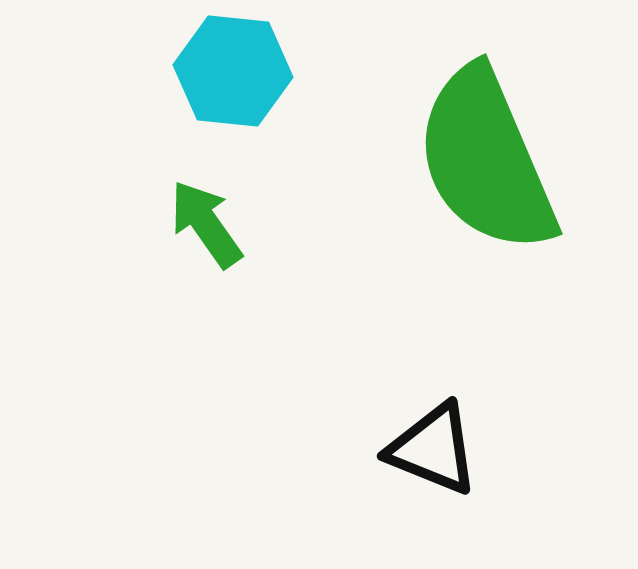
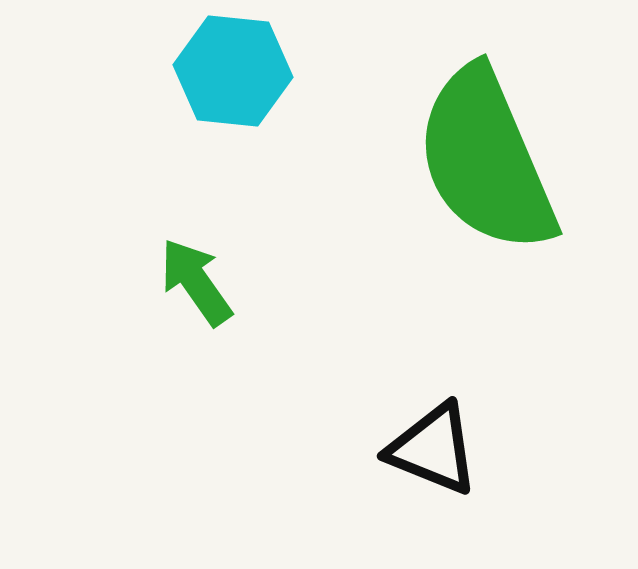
green arrow: moved 10 px left, 58 px down
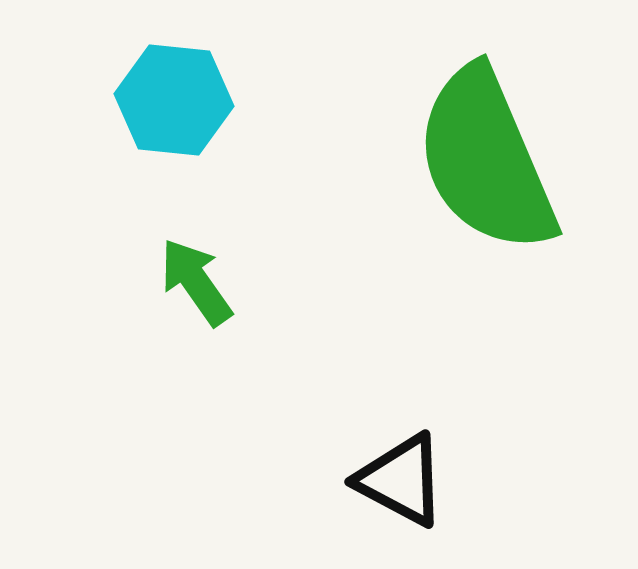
cyan hexagon: moved 59 px left, 29 px down
black triangle: moved 32 px left, 31 px down; rotated 6 degrees clockwise
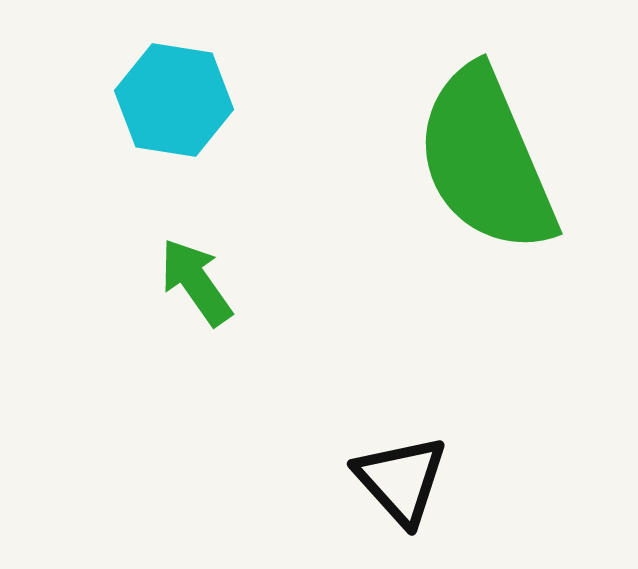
cyan hexagon: rotated 3 degrees clockwise
black triangle: rotated 20 degrees clockwise
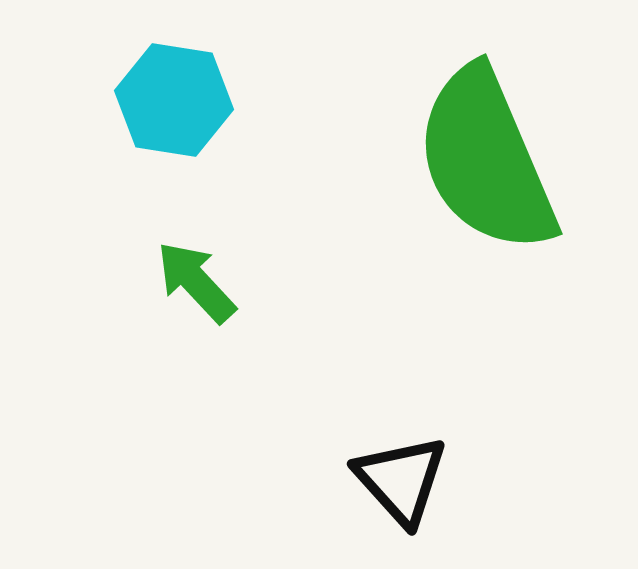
green arrow: rotated 8 degrees counterclockwise
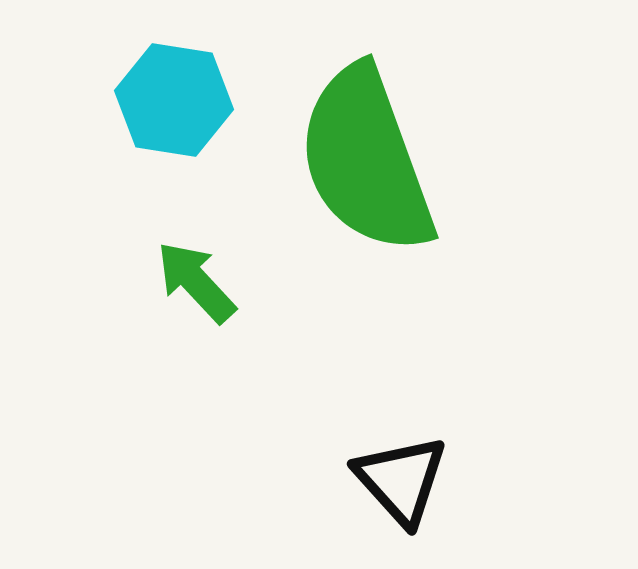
green semicircle: moved 120 px left; rotated 3 degrees clockwise
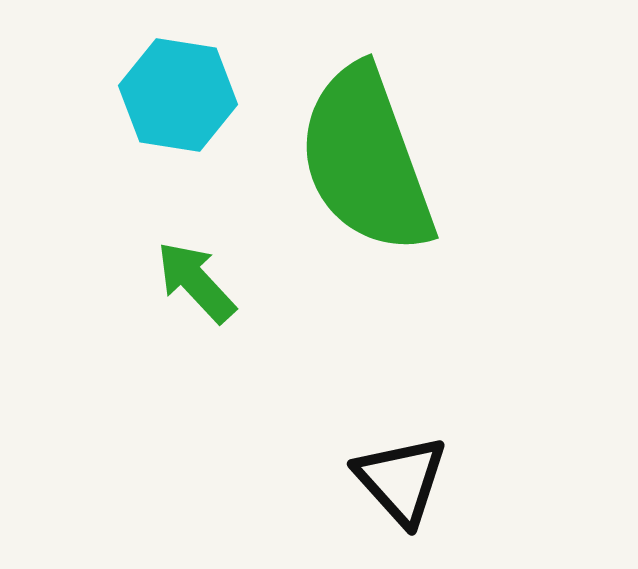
cyan hexagon: moved 4 px right, 5 px up
